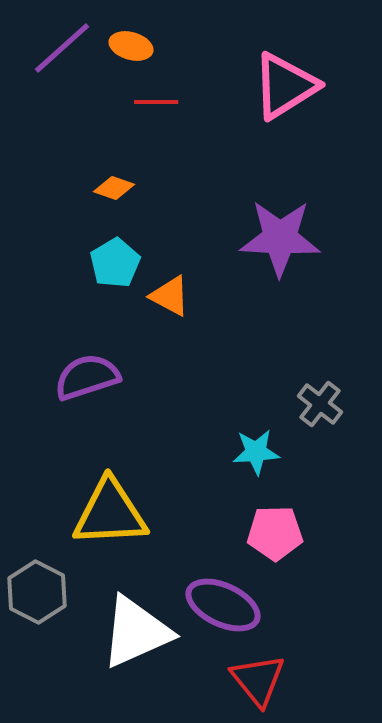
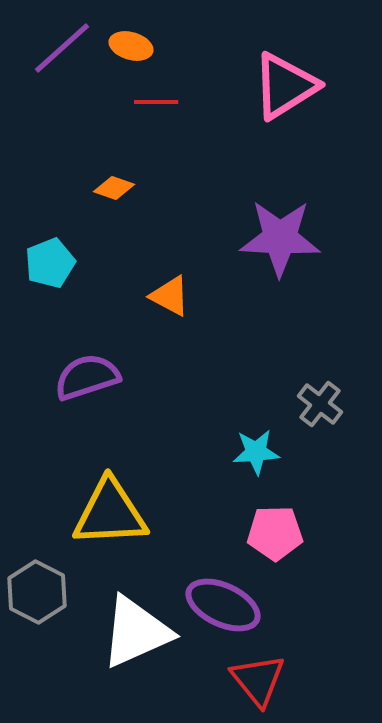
cyan pentagon: moved 65 px left; rotated 9 degrees clockwise
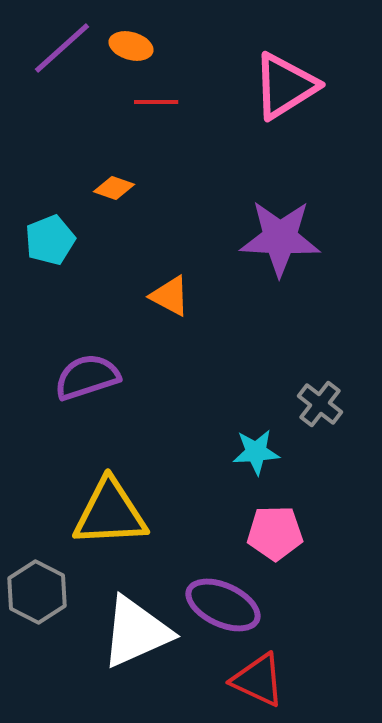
cyan pentagon: moved 23 px up
red triangle: rotated 26 degrees counterclockwise
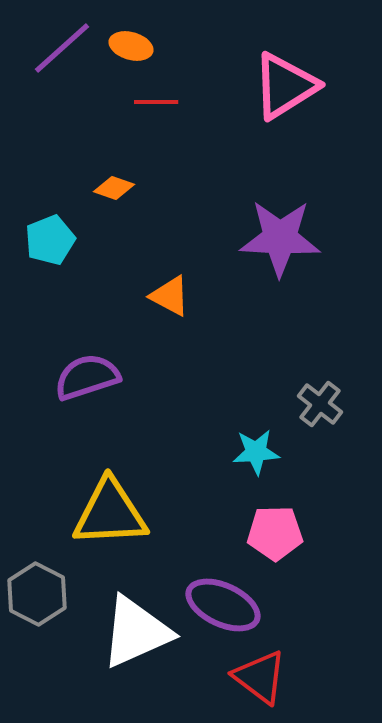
gray hexagon: moved 2 px down
red triangle: moved 2 px right, 3 px up; rotated 12 degrees clockwise
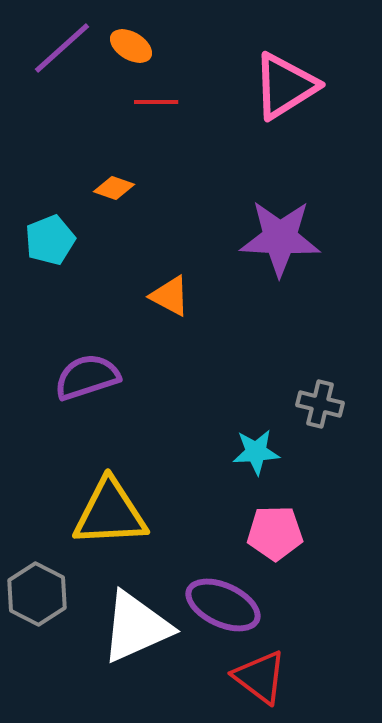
orange ellipse: rotated 15 degrees clockwise
gray cross: rotated 24 degrees counterclockwise
white triangle: moved 5 px up
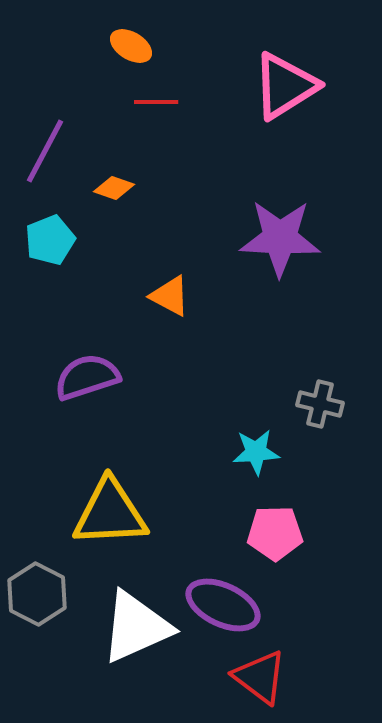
purple line: moved 17 px left, 103 px down; rotated 20 degrees counterclockwise
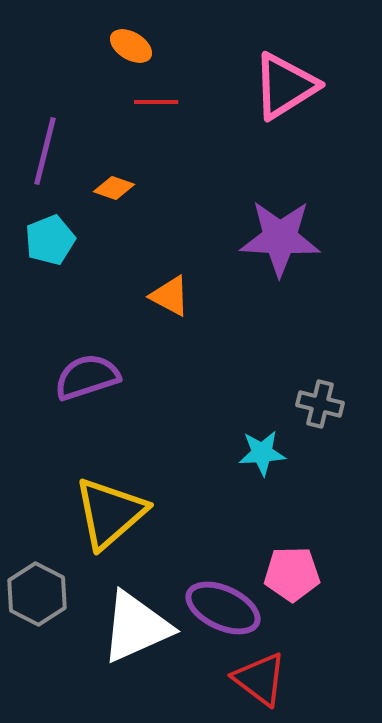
purple line: rotated 14 degrees counterclockwise
cyan star: moved 6 px right, 1 px down
yellow triangle: rotated 38 degrees counterclockwise
pink pentagon: moved 17 px right, 41 px down
purple ellipse: moved 3 px down
red triangle: moved 2 px down
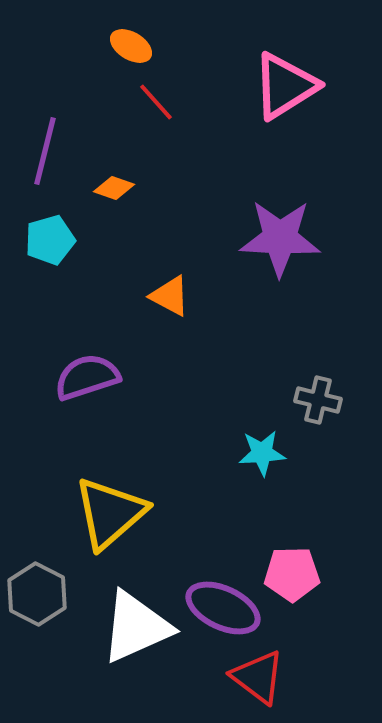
red line: rotated 48 degrees clockwise
cyan pentagon: rotated 6 degrees clockwise
gray cross: moved 2 px left, 4 px up
red triangle: moved 2 px left, 2 px up
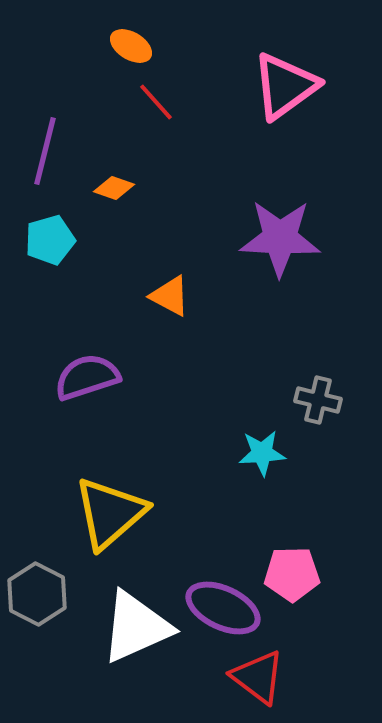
pink triangle: rotated 4 degrees counterclockwise
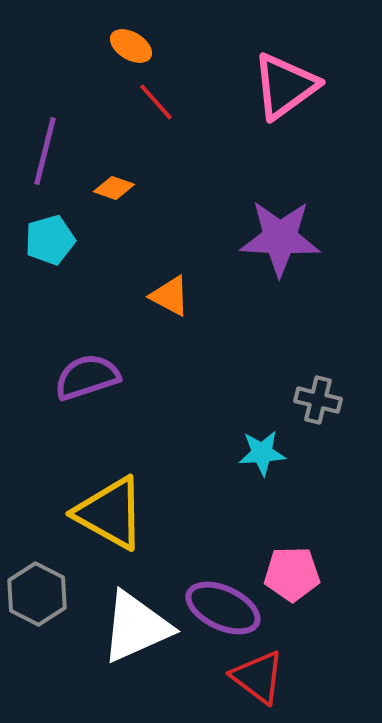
yellow triangle: rotated 50 degrees counterclockwise
